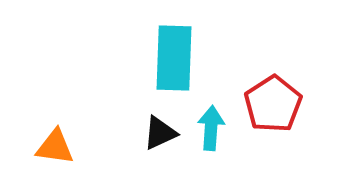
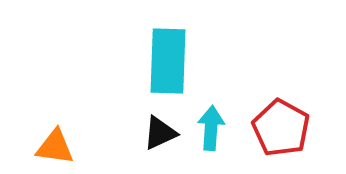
cyan rectangle: moved 6 px left, 3 px down
red pentagon: moved 8 px right, 24 px down; rotated 10 degrees counterclockwise
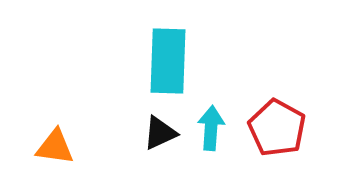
red pentagon: moved 4 px left
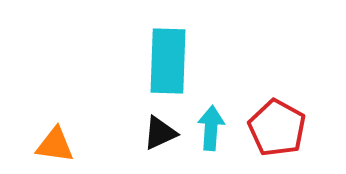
orange triangle: moved 2 px up
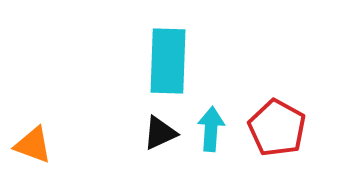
cyan arrow: moved 1 px down
orange triangle: moved 22 px left; rotated 12 degrees clockwise
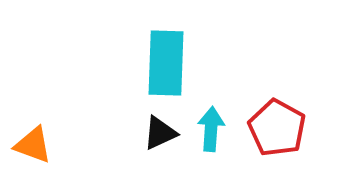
cyan rectangle: moved 2 px left, 2 px down
